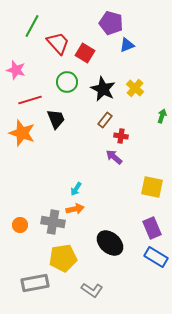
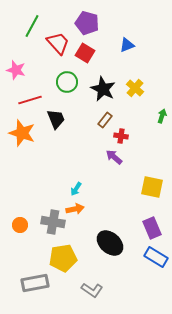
purple pentagon: moved 24 px left
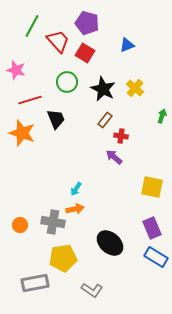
red trapezoid: moved 2 px up
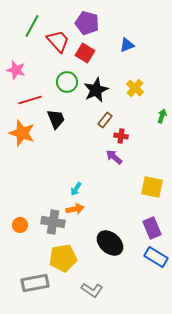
black star: moved 7 px left, 1 px down; rotated 20 degrees clockwise
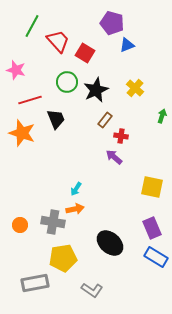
purple pentagon: moved 25 px right
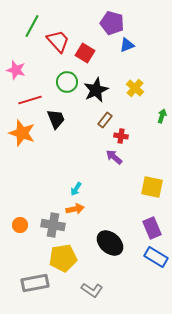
gray cross: moved 3 px down
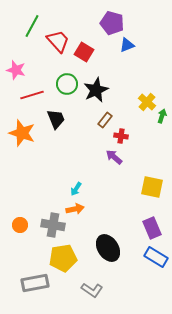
red square: moved 1 px left, 1 px up
green circle: moved 2 px down
yellow cross: moved 12 px right, 14 px down
red line: moved 2 px right, 5 px up
black ellipse: moved 2 px left, 5 px down; rotated 16 degrees clockwise
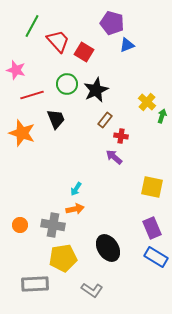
gray rectangle: moved 1 px down; rotated 8 degrees clockwise
